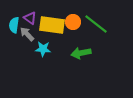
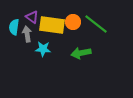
purple triangle: moved 2 px right, 1 px up
cyan semicircle: moved 2 px down
gray arrow: rotated 35 degrees clockwise
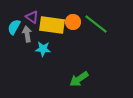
cyan semicircle: rotated 21 degrees clockwise
green arrow: moved 2 px left, 26 px down; rotated 24 degrees counterclockwise
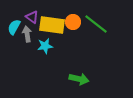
cyan star: moved 2 px right, 3 px up; rotated 14 degrees counterclockwise
green arrow: rotated 132 degrees counterclockwise
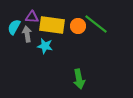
purple triangle: rotated 32 degrees counterclockwise
orange circle: moved 5 px right, 4 px down
cyan star: rotated 21 degrees clockwise
green arrow: rotated 66 degrees clockwise
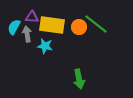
orange circle: moved 1 px right, 1 px down
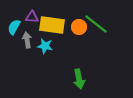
gray arrow: moved 6 px down
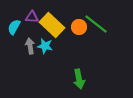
yellow rectangle: rotated 35 degrees clockwise
gray arrow: moved 3 px right, 6 px down
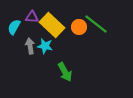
green arrow: moved 14 px left, 7 px up; rotated 18 degrees counterclockwise
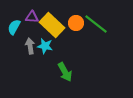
orange circle: moved 3 px left, 4 px up
